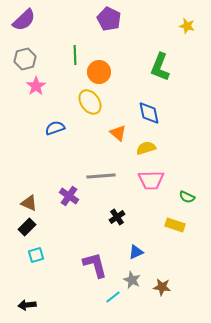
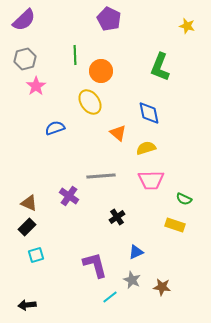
orange circle: moved 2 px right, 1 px up
green semicircle: moved 3 px left, 2 px down
cyan line: moved 3 px left
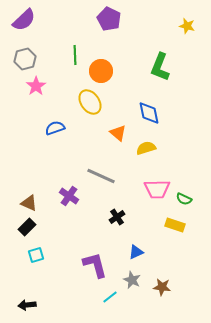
gray line: rotated 28 degrees clockwise
pink trapezoid: moved 6 px right, 9 px down
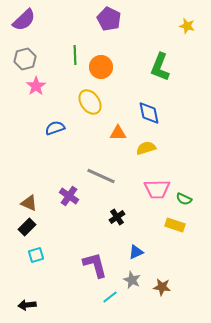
orange circle: moved 4 px up
orange triangle: rotated 42 degrees counterclockwise
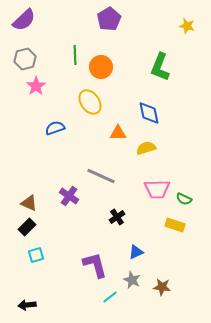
purple pentagon: rotated 15 degrees clockwise
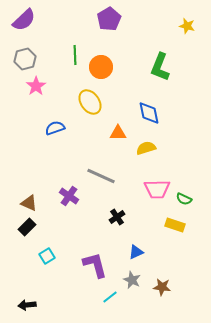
cyan square: moved 11 px right, 1 px down; rotated 14 degrees counterclockwise
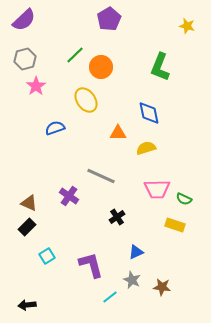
green line: rotated 48 degrees clockwise
yellow ellipse: moved 4 px left, 2 px up
purple L-shape: moved 4 px left
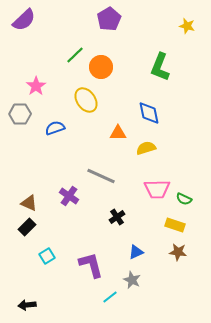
gray hexagon: moved 5 px left, 55 px down; rotated 15 degrees clockwise
brown star: moved 16 px right, 35 px up
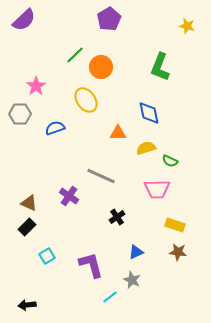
green semicircle: moved 14 px left, 38 px up
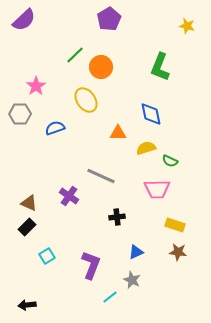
blue diamond: moved 2 px right, 1 px down
black cross: rotated 28 degrees clockwise
purple L-shape: rotated 36 degrees clockwise
